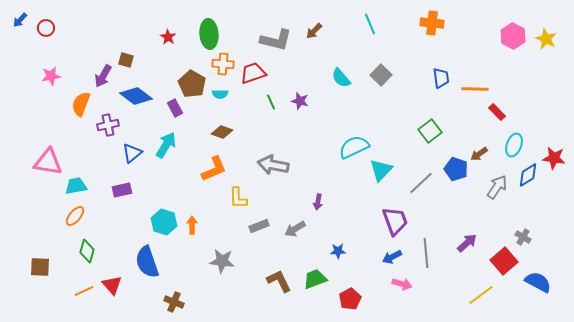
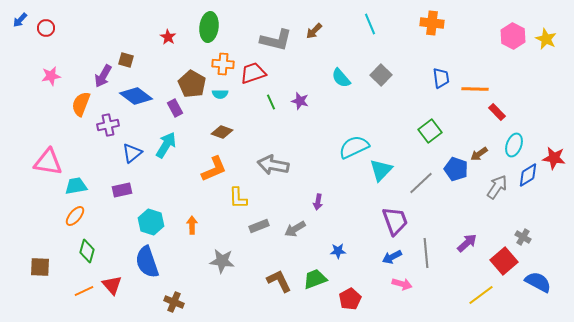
green ellipse at (209, 34): moved 7 px up; rotated 12 degrees clockwise
cyan hexagon at (164, 222): moved 13 px left
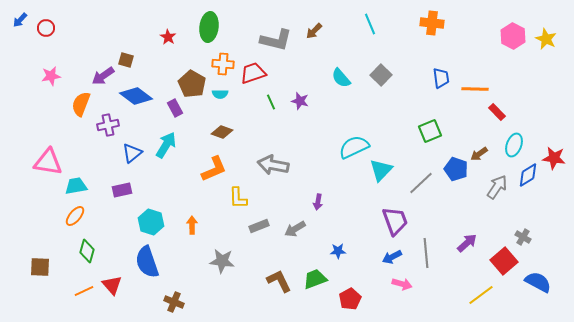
purple arrow at (103, 76): rotated 25 degrees clockwise
green square at (430, 131): rotated 15 degrees clockwise
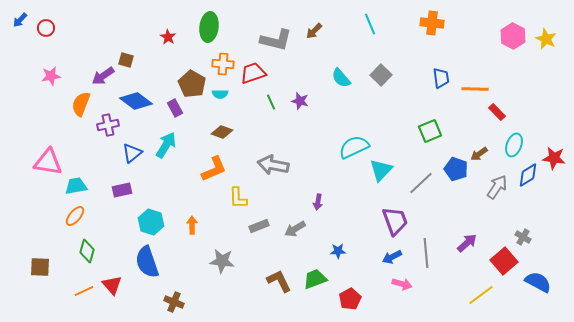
blue diamond at (136, 96): moved 5 px down
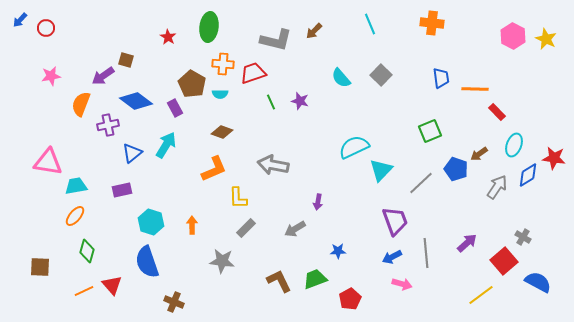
gray rectangle at (259, 226): moved 13 px left, 2 px down; rotated 24 degrees counterclockwise
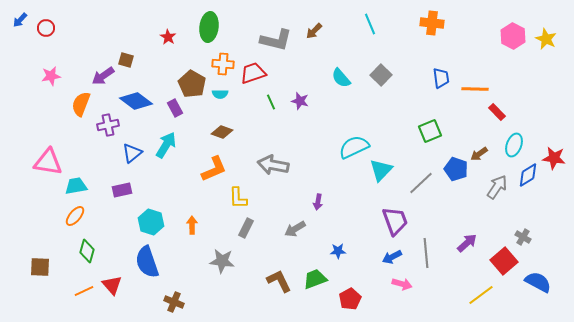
gray rectangle at (246, 228): rotated 18 degrees counterclockwise
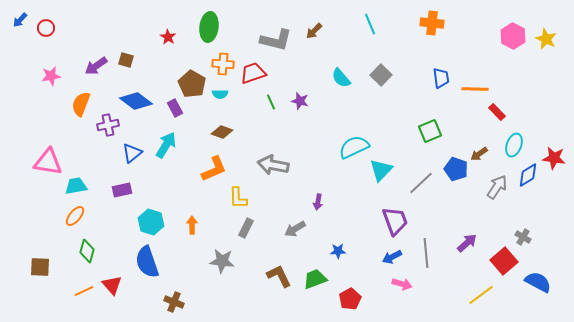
purple arrow at (103, 76): moved 7 px left, 10 px up
brown L-shape at (279, 281): moved 5 px up
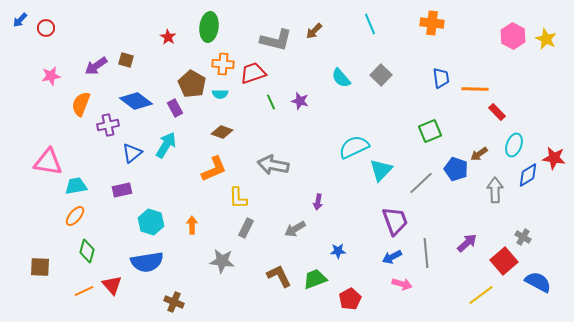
gray arrow at (497, 187): moved 2 px left, 3 px down; rotated 35 degrees counterclockwise
blue semicircle at (147, 262): rotated 80 degrees counterclockwise
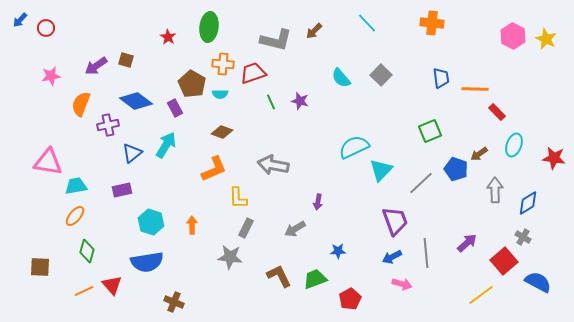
cyan line at (370, 24): moved 3 px left, 1 px up; rotated 20 degrees counterclockwise
blue diamond at (528, 175): moved 28 px down
gray star at (222, 261): moved 8 px right, 4 px up
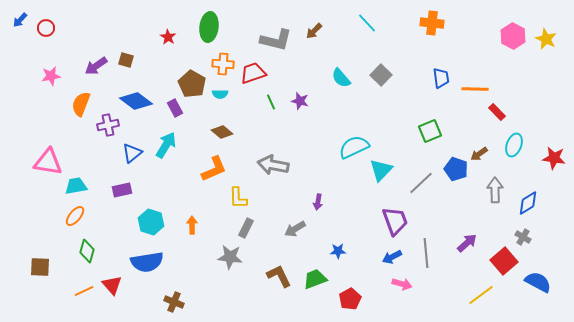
brown diamond at (222, 132): rotated 20 degrees clockwise
